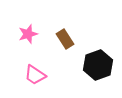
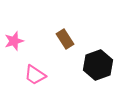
pink star: moved 14 px left, 7 px down
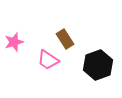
pink star: moved 1 px down
pink trapezoid: moved 13 px right, 15 px up
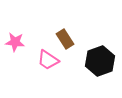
pink star: moved 1 px right; rotated 24 degrees clockwise
black hexagon: moved 2 px right, 4 px up
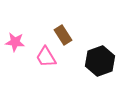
brown rectangle: moved 2 px left, 4 px up
pink trapezoid: moved 2 px left, 3 px up; rotated 25 degrees clockwise
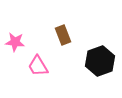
brown rectangle: rotated 12 degrees clockwise
pink trapezoid: moved 8 px left, 9 px down
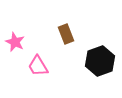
brown rectangle: moved 3 px right, 1 px up
pink star: rotated 18 degrees clockwise
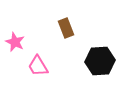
brown rectangle: moved 6 px up
black hexagon: rotated 16 degrees clockwise
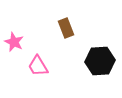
pink star: moved 1 px left
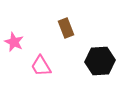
pink trapezoid: moved 3 px right
